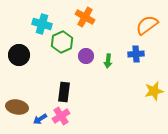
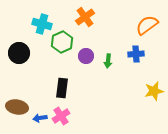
orange cross: rotated 24 degrees clockwise
black circle: moved 2 px up
black rectangle: moved 2 px left, 4 px up
blue arrow: moved 1 px up; rotated 24 degrees clockwise
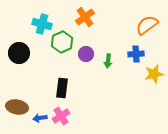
purple circle: moved 2 px up
yellow star: moved 17 px up
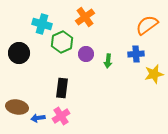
blue arrow: moved 2 px left
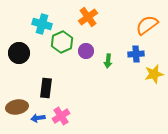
orange cross: moved 3 px right
purple circle: moved 3 px up
black rectangle: moved 16 px left
brown ellipse: rotated 20 degrees counterclockwise
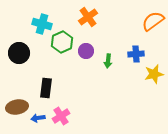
orange semicircle: moved 6 px right, 4 px up
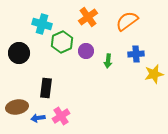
orange semicircle: moved 26 px left
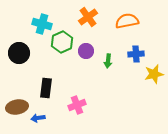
orange semicircle: rotated 25 degrees clockwise
pink cross: moved 16 px right, 11 px up; rotated 12 degrees clockwise
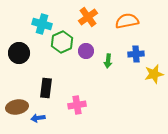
pink cross: rotated 12 degrees clockwise
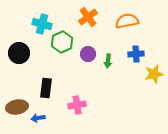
purple circle: moved 2 px right, 3 px down
